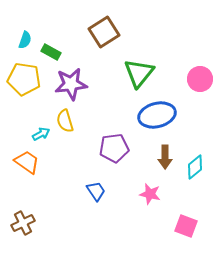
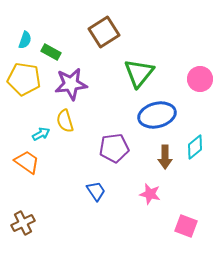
cyan diamond: moved 20 px up
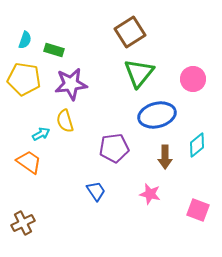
brown square: moved 26 px right
green rectangle: moved 3 px right, 2 px up; rotated 12 degrees counterclockwise
pink circle: moved 7 px left
cyan diamond: moved 2 px right, 2 px up
orange trapezoid: moved 2 px right
pink square: moved 12 px right, 16 px up
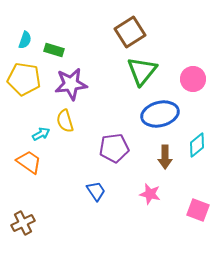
green triangle: moved 3 px right, 2 px up
blue ellipse: moved 3 px right, 1 px up
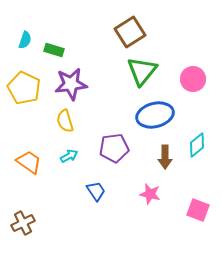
yellow pentagon: moved 9 px down; rotated 16 degrees clockwise
blue ellipse: moved 5 px left, 1 px down
cyan arrow: moved 28 px right, 22 px down
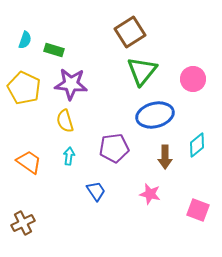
purple star: rotated 12 degrees clockwise
cyan arrow: rotated 54 degrees counterclockwise
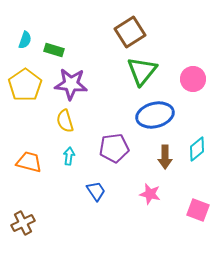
yellow pentagon: moved 1 px right, 3 px up; rotated 12 degrees clockwise
cyan diamond: moved 4 px down
orange trapezoid: rotated 20 degrees counterclockwise
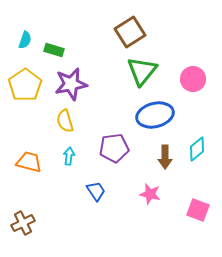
purple star: rotated 16 degrees counterclockwise
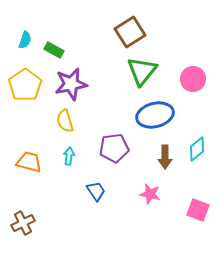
green rectangle: rotated 12 degrees clockwise
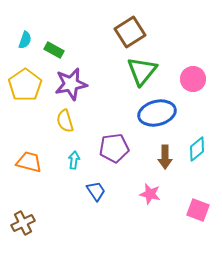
blue ellipse: moved 2 px right, 2 px up
cyan arrow: moved 5 px right, 4 px down
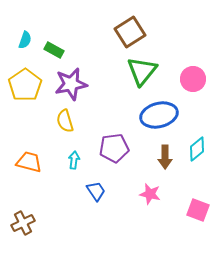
blue ellipse: moved 2 px right, 2 px down
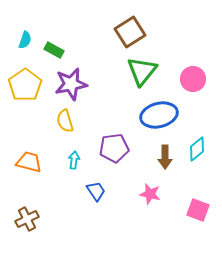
brown cross: moved 4 px right, 4 px up
